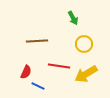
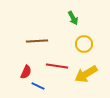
red line: moved 2 px left
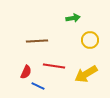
green arrow: rotated 72 degrees counterclockwise
yellow circle: moved 6 px right, 4 px up
red line: moved 3 px left
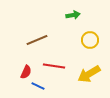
green arrow: moved 3 px up
brown line: moved 1 px up; rotated 20 degrees counterclockwise
yellow arrow: moved 3 px right
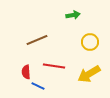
yellow circle: moved 2 px down
red semicircle: rotated 152 degrees clockwise
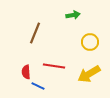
brown line: moved 2 px left, 7 px up; rotated 45 degrees counterclockwise
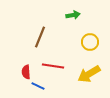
brown line: moved 5 px right, 4 px down
red line: moved 1 px left
